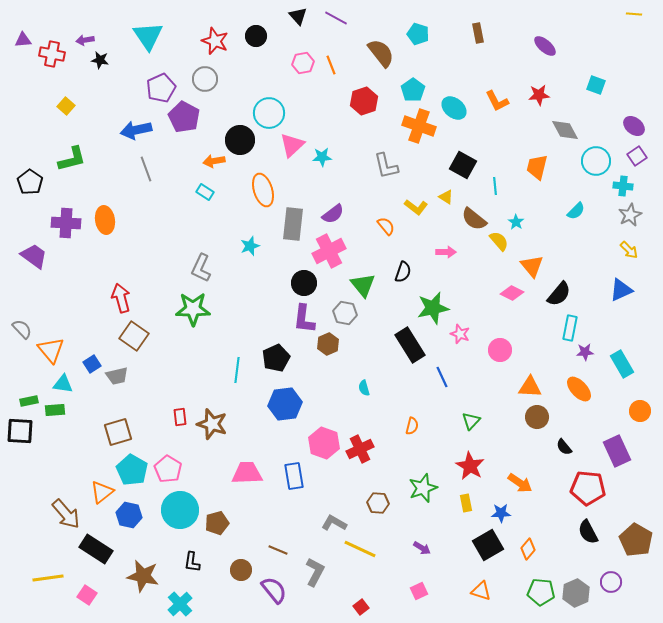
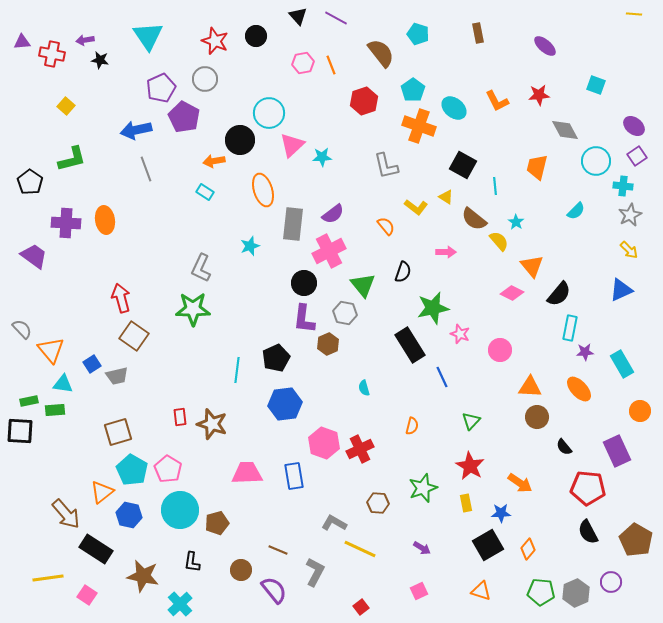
purple triangle at (23, 40): moved 1 px left, 2 px down
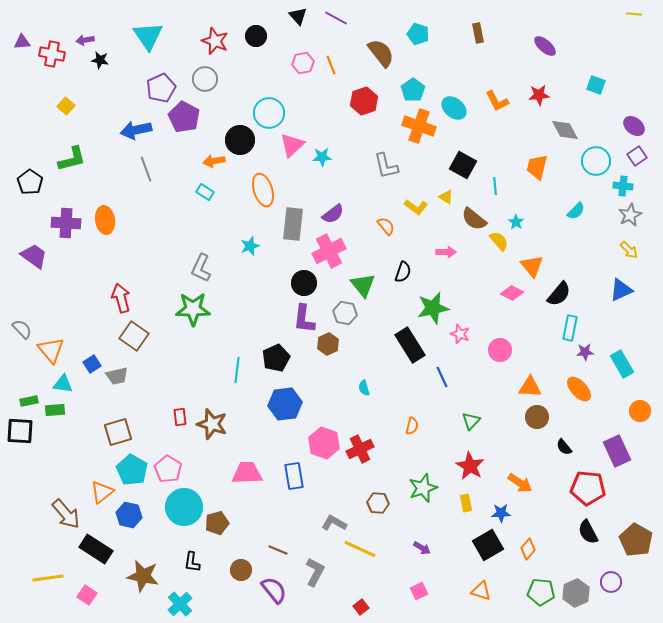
cyan circle at (180, 510): moved 4 px right, 3 px up
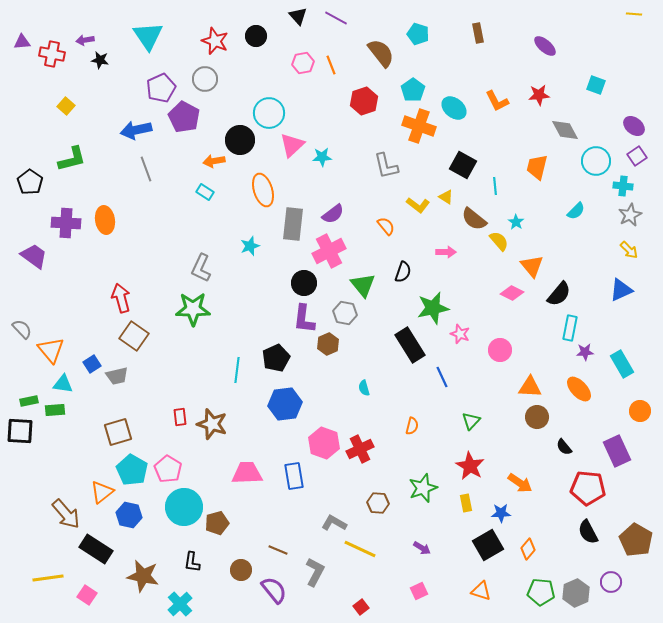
yellow L-shape at (416, 207): moved 2 px right, 2 px up
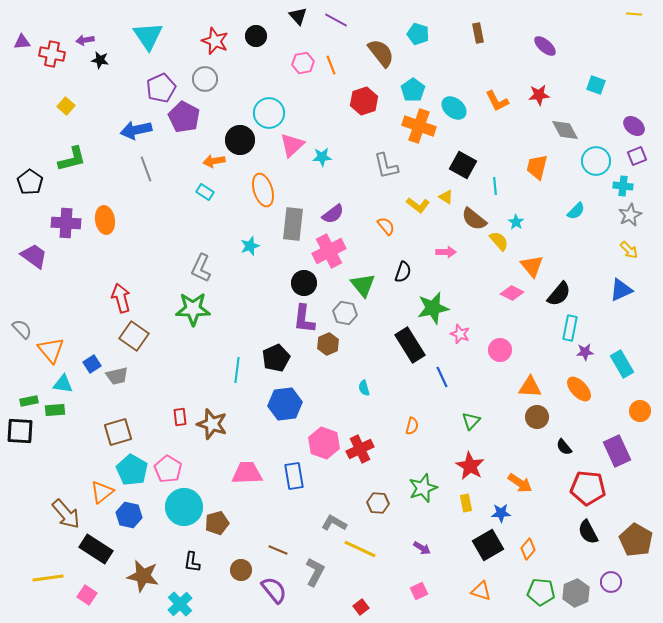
purple line at (336, 18): moved 2 px down
purple square at (637, 156): rotated 12 degrees clockwise
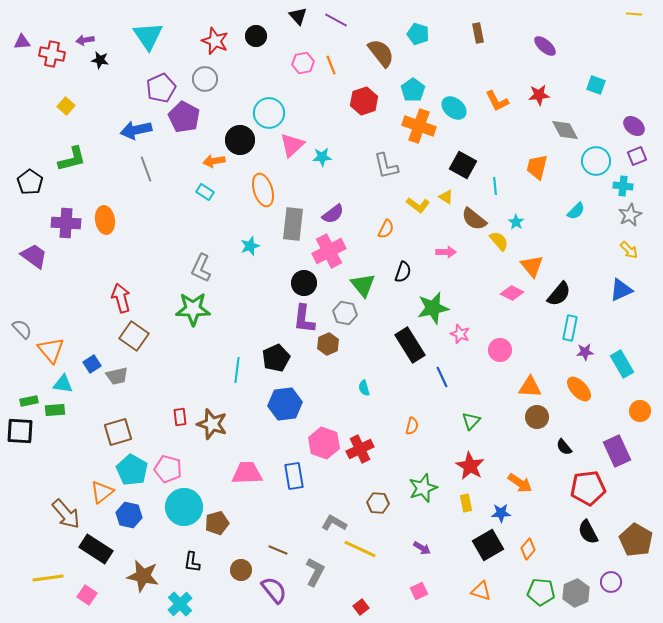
orange semicircle at (386, 226): moved 3 px down; rotated 66 degrees clockwise
pink pentagon at (168, 469): rotated 16 degrees counterclockwise
red pentagon at (588, 488): rotated 12 degrees counterclockwise
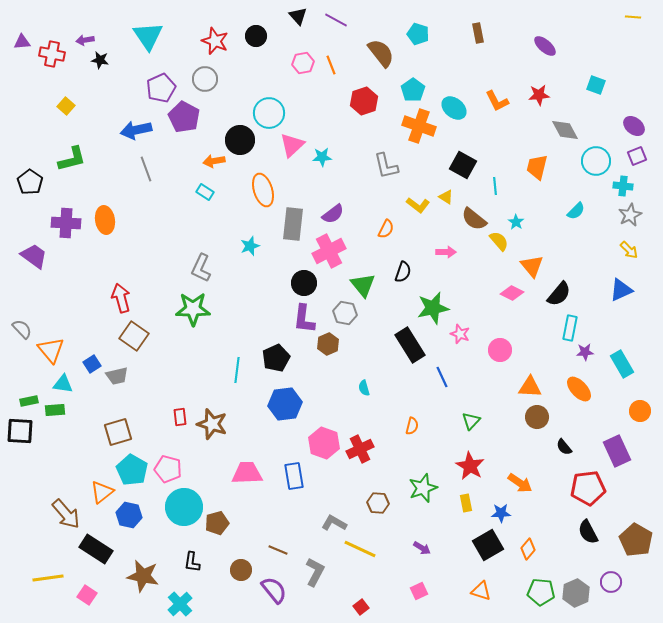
yellow line at (634, 14): moved 1 px left, 3 px down
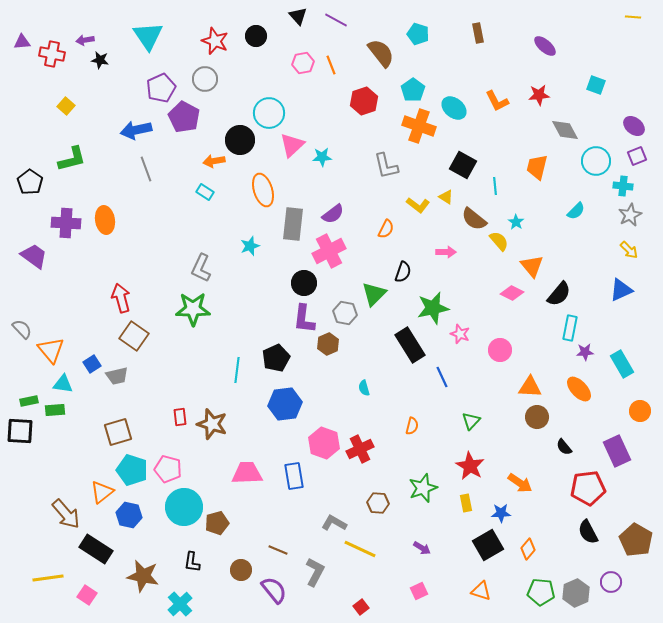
green triangle at (363, 285): moved 11 px right, 9 px down; rotated 24 degrees clockwise
cyan pentagon at (132, 470): rotated 12 degrees counterclockwise
